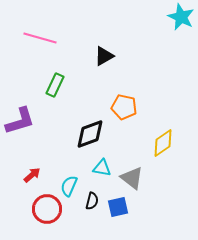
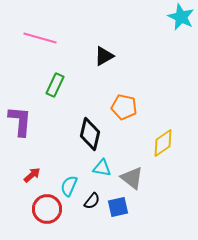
purple L-shape: rotated 68 degrees counterclockwise
black diamond: rotated 56 degrees counterclockwise
black semicircle: rotated 24 degrees clockwise
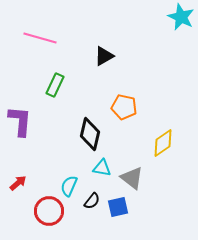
red arrow: moved 14 px left, 8 px down
red circle: moved 2 px right, 2 px down
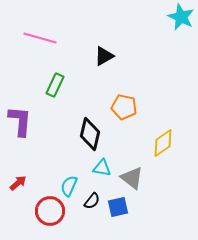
red circle: moved 1 px right
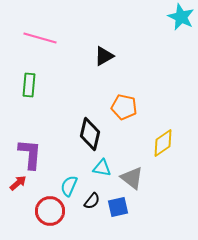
green rectangle: moved 26 px left; rotated 20 degrees counterclockwise
purple L-shape: moved 10 px right, 33 px down
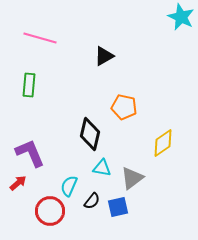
purple L-shape: moved 1 px up; rotated 28 degrees counterclockwise
gray triangle: rotated 45 degrees clockwise
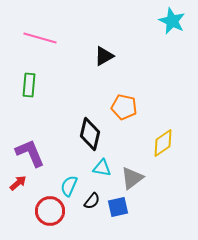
cyan star: moved 9 px left, 4 px down
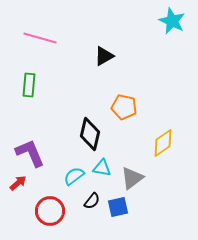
cyan semicircle: moved 5 px right, 10 px up; rotated 30 degrees clockwise
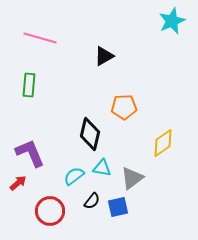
cyan star: rotated 24 degrees clockwise
orange pentagon: rotated 15 degrees counterclockwise
